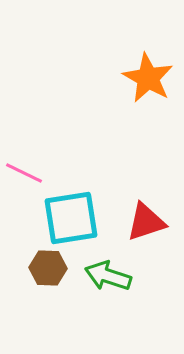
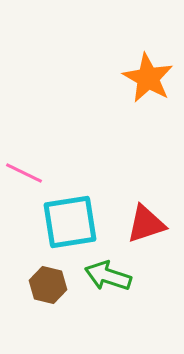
cyan square: moved 1 px left, 4 px down
red triangle: moved 2 px down
brown hexagon: moved 17 px down; rotated 12 degrees clockwise
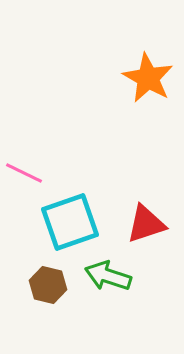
cyan square: rotated 10 degrees counterclockwise
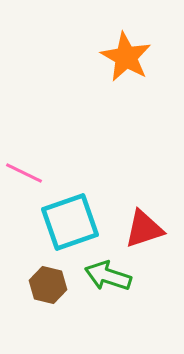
orange star: moved 22 px left, 21 px up
red triangle: moved 2 px left, 5 px down
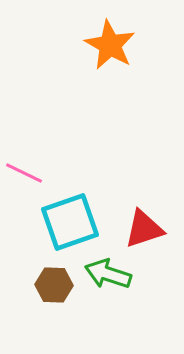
orange star: moved 16 px left, 12 px up
green arrow: moved 2 px up
brown hexagon: moved 6 px right; rotated 12 degrees counterclockwise
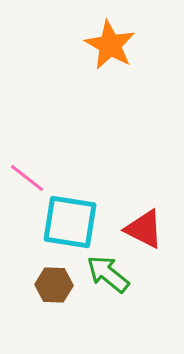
pink line: moved 3 px right, 5 px down; rotated 12 degrees clockwise
cyan square: rotated 28 degrees clockwise
red triangle: rotated 45 degrees clockwise
green arrow: rotated 21 degrees clockwise
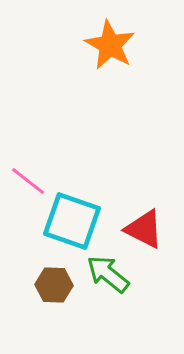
pink line: moved 1 px right, 3 px down
cyan square: moved 2 px right, 1 px up; rotated 10 degrees clockwise
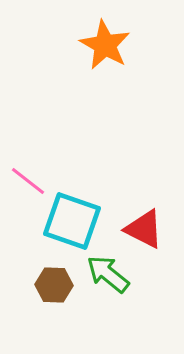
orange star: moved 5 px left
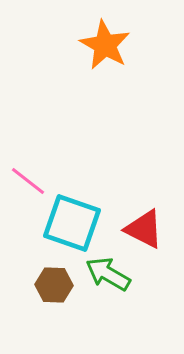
cyan square: moved 2 px down
green arrow: rotated 9 degrees counterclockwise
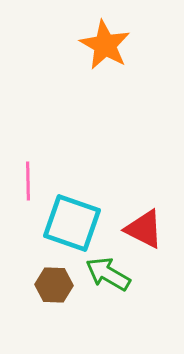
pink line: rotated 51 degrees clockwise
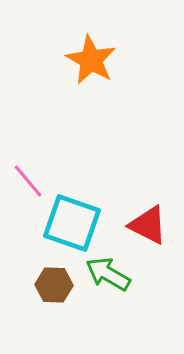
orange star: moved 14 px left, 15 px down
pink line: rotated 39 degrees counterclockwise
red triangle: moved 4 px right, 4 px up
